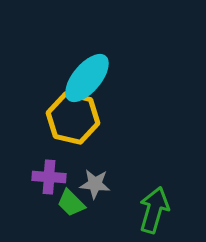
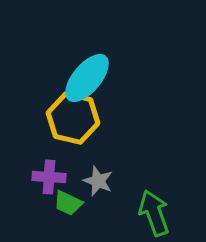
gray star: moved 3 px right, 3 px up; rotated 16 degrees clockwise
green trapezoid: moved 3 px left; rotated 20 degrees counterclockwise
green arrow: moved 3 px down; rotated 36 degrees counterclockwise
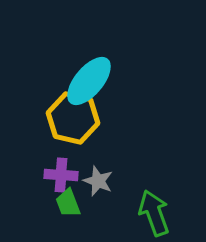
cyan ellipse: moved 2 px right, 3 px down
purple cross: moved 12 px right, 2 px up
green trapezoid: rotated 44 degrees clockwise
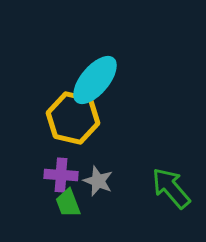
cyan ellipse: moved 6 px right, 1 px up
green arrow: moved 17 px right, 25 px up; rotated 21 degrees counterclockwise
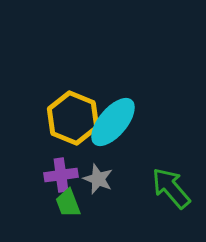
cyan ellipse: moved 18 px right, 42 px down
yellow hexagon: rotated 9 degrees clockwise
purple cross: rotated 12 degrees counterclockwise
gray star: moved 2 px up
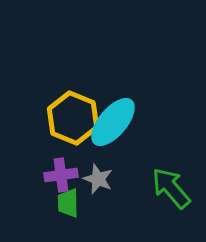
green trapezoid: rotated 20 degrees clockwise
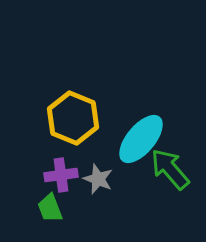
cyan ellipse: moved 28 px right, 17 px down
green arrow: moved 1 px left, 19 px up
green trapezoid: moved 18 px left, 5 px down; rotated 20 degrees counterclockwise
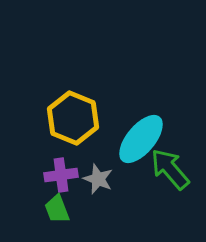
green trapezoid: moved 7 px right, 1 px down
